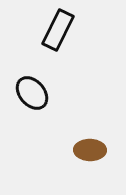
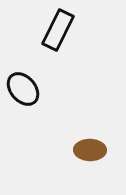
black ellipse: moved 9 px left, 4 px up
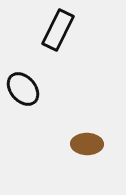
brown ellipse: moved 3 px left, 6 px up
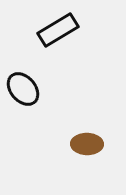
black rectangle: rotated 33 degrees clockwise
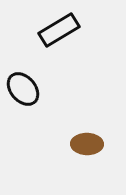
black rectangle: moved 1 px right
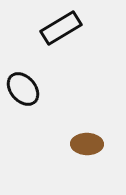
black rectangle: moved 2 px right, 2 px up
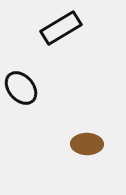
black ellipse: moved 2 px left, 1 px up
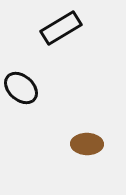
black ellipse: rotated 8 degrees counterclockwise
